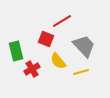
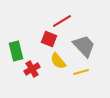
red square: moved 3 px right
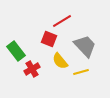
gray trapezoid: moved 1 px right
green rectangle: rotated 24 degrees counterclockwise
yellow semicircle: moved 2 px right
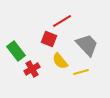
gray trapezoid: moved 2 px right, 1 px up
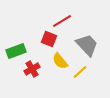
green rectangle: rotated 72 degrees counterclockwise
yellow line: moved 1 px left; rotated 28 degrees counterclockwise
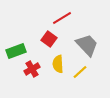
red line: moved 3 px up
red square: rotated 14 degrees clockwise
yellow semicircle: moved 2 px left, 3 px down; rotated 36 degrees clockwise
